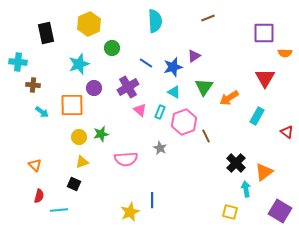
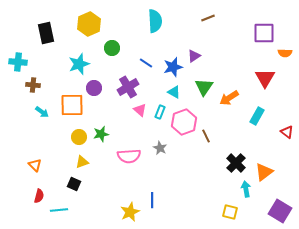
pink semicircle at (126, 159): moved 3 px right, 3 px up
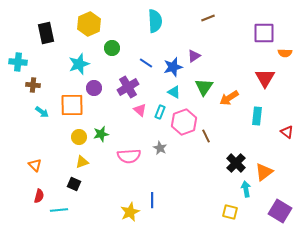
cyan rectangle at (257, 116): rotated 24 degrees counterclockwise
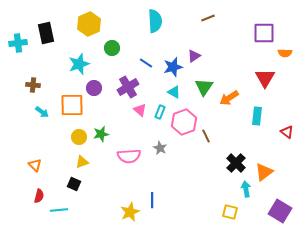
cyan cross at (18, 62): moved 19 px up; rotated 12 degrees counterclockwise
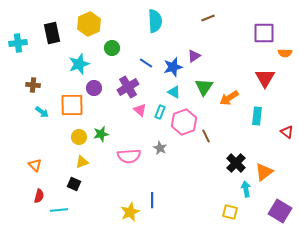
black rectangle at (46, 33): moved 6 px right
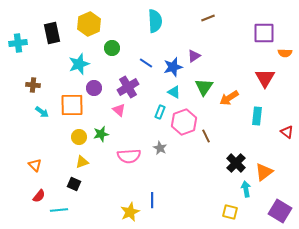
pink triangle at (140, 110): moved 21 px left
red semicircle at (39, 196): rotated 24 degrees clockwise
